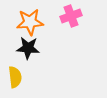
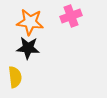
orange star: rotated 12 degrees clockwise
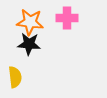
pink cross: moved 4 px left, 2 px down; rotated 20 degrees clockwise
black star: moved 1 px right, 4 px up
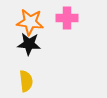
yellow semicircle: moved 11 px right, 4 px down
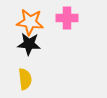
yellow semicircle: moved 1 px left, 2 px up
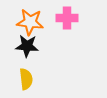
black star: moved 2 px left, 2 px down
yellow semicircle: moved 1 px right
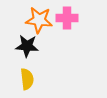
orange star: moved 9 px right, 2 px up
yellow semicircle: moved 1 px right
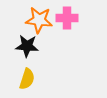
yellow semicircle: rotated 25 degrees clockwise
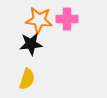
pink cross: moved 1 px down
black star: moved 4 px right, 2 px up; rotated 10 degrees counterclockwise
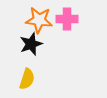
black star: rotated 15 degrees counterclockwise
